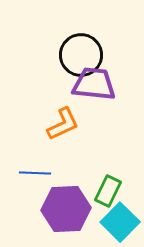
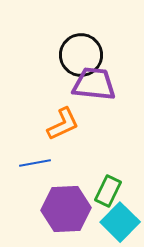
blue line: moved 10 px up; rotated 12 degrees counterclockwise
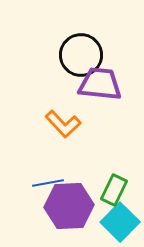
purple trapezoid: moved 6 px right
orange L-shape: rotated 72 degrees clockwise
blue line: moved 13 px right, 20 px down
green rectangle: moved 6 px right, 1 px up
purple hexagon: moved 3 px right, 3 px up
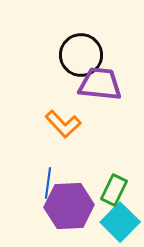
blue line: rotated 72 degrees counterclockwise
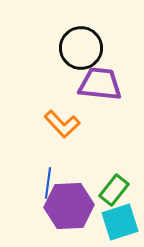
black circle: moved 7 px up
orange L-shape: moved 1 px left
green rectangle: rotated 12 degrees clockwise
cyan square: rotated 27 degrees clockwise
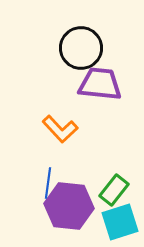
orange L-shape: moved 2 px left, 5 px down
purple hexagon: rotated 9 degrees clockwise
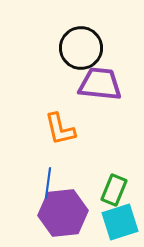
orange L-shape: rotated 30 degrees clockwise
green rectangle: rotated 16 degrees counterclockwise
purple hexagon: moved 6 px left, 7 px down; rotated 12 degrees counterclockwise
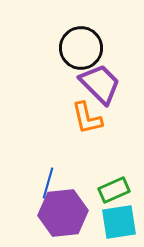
purple trapezoid: rotated 39 degrees clockwise
orange L-shape: moved 27 px right, 11 px up
blue line: rotated 8 degrees clockwise
green rectangle: rotated 44 degrees clockwise
cyan square: moved 1 px left; rotated 9 degrees clockwise
